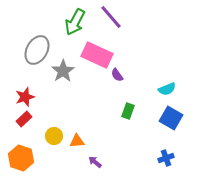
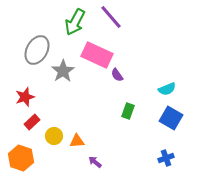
red rectangle: moved 8 px right, 3 px down
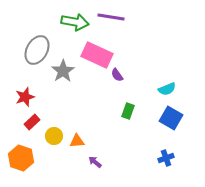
purple line: rotated 40 degrees counterclockwise
green arrow: rotated 108 degrees counterclockwise
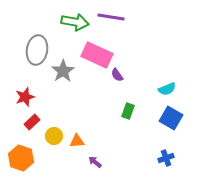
gray ellipse: rotated 20 degrees counterclockwise
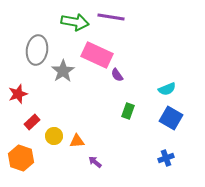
red star: moved 7 px left, 3 px up
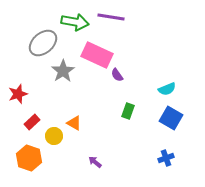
gray ellipse: moved 6 px right, 7 px up; rotated 40 degrees clockwise
orange triangle: moved 3 px left, 18 px up; rotated 35 degrees clockwise
orange hexagon: moved 8 px right
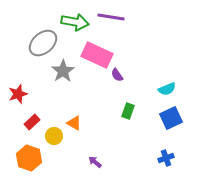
blue square: rotated 35 degrees clockwise
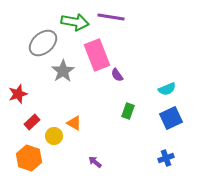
pink rectangle: rotated 44 degrees clockwise
